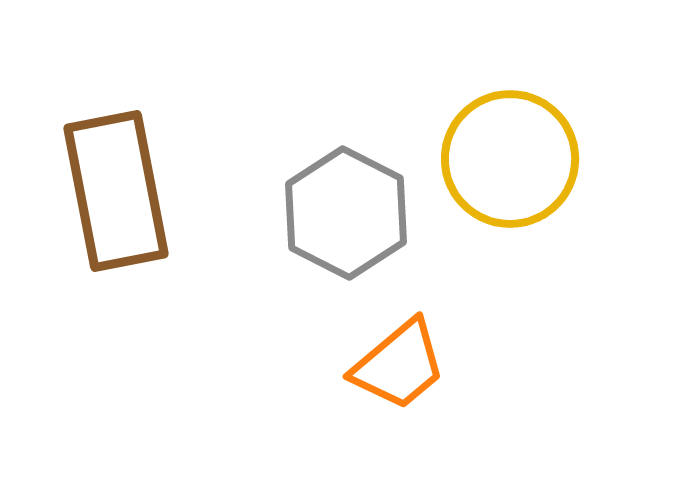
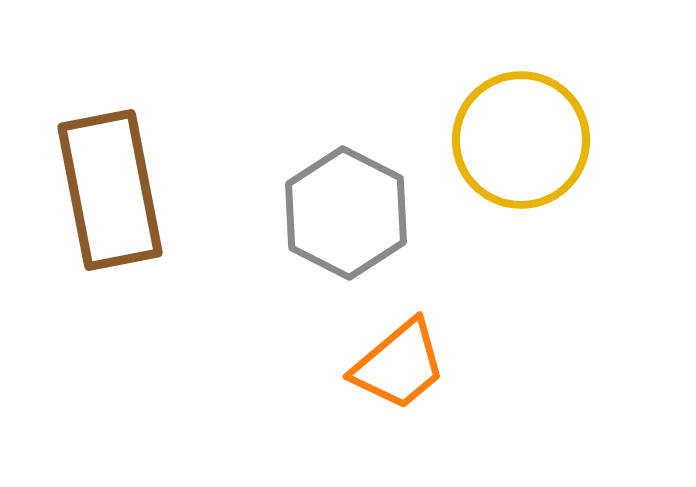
yellow circle: moved 11 px right, 19 px up
brown rectangle: moved 6 px left, 1 px up
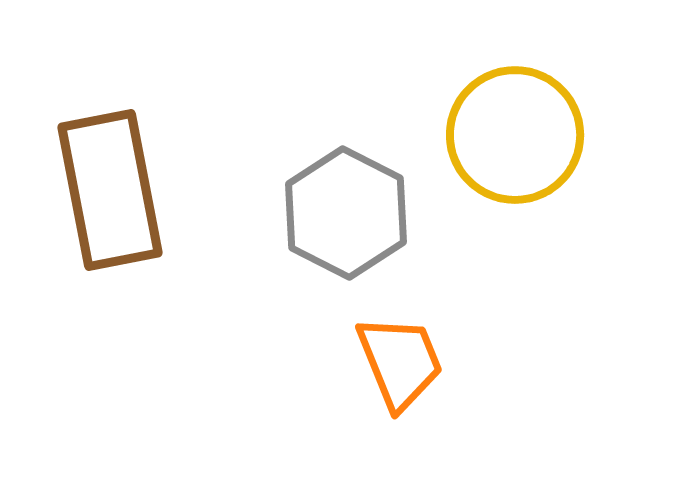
yellow circle: moved 6 px left, 5 px up
orange trapezoid: moved 1 px right, 3 px up; rotated 72 degrees counterclockwise
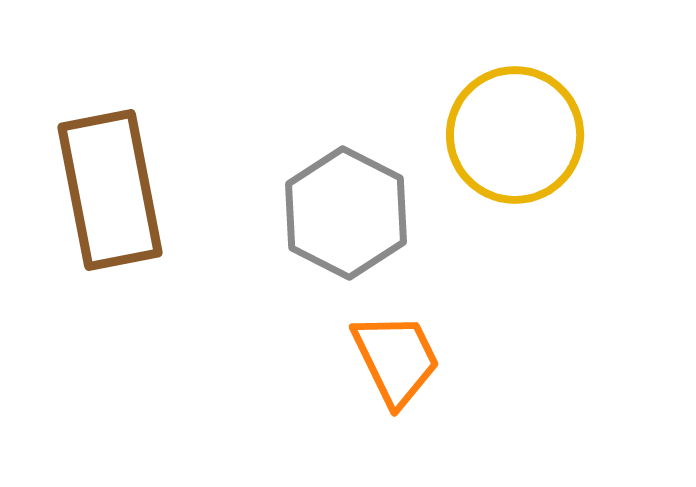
orange trapezoid: moved 4 px left, 3 px up; rotated 4 degrees counterclockwise
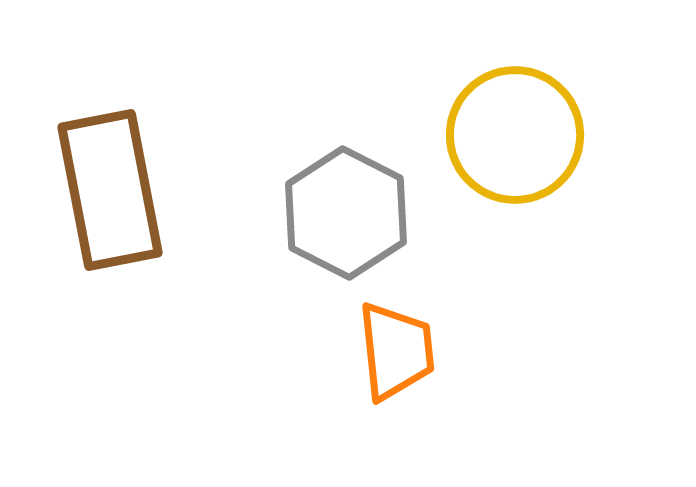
orange trapezoid: moved 8 px up; rotated 20 degrees clockwise
